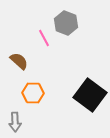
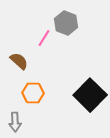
pink line: rotated 60 degrees clockwise
black square: rotated 8 degrees clockwise
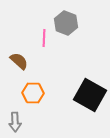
pink line: rotated 30 degrees counterclockwise
black square: rotated 16 degrees counterclockwise
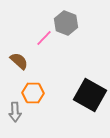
pink line: rotated 42 degrees clockwise
gray arrow: moved 10 px up
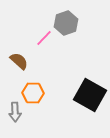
gray hexagon: rotated 20 degrees clockwise
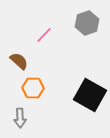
gray hexagon: moved 21 px right
pink line: moved 3 px up
orange hexagon: moved 5 px up
gray arrow: moved 5 px right, 6 px down
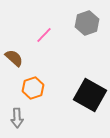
brown semicircle: moved 5 px left, 3 px up
orange hexagon: rotated 20 degrees counterclockwise
gray arrow: moved 3 px left
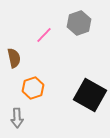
gray hexagon: moved 8 px left
brown semicircle: rotated 36 degrees clockwise
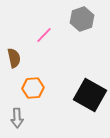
gray hexagon: moved 3 px right, 4 px up
orange hexagon: rotated 15 degrees clockwise
